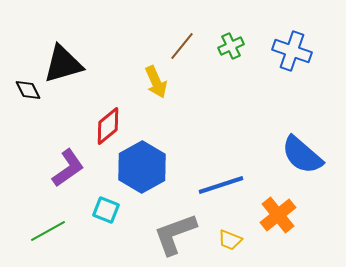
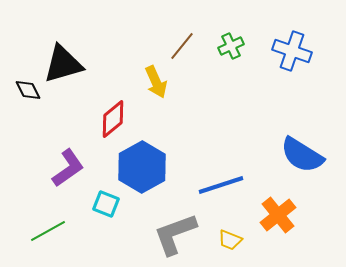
red diamond: moved 5 px right, 7 px up
blue semicircle: rotated 9 degrees counterclockwise
cyan square: moved 6 px up
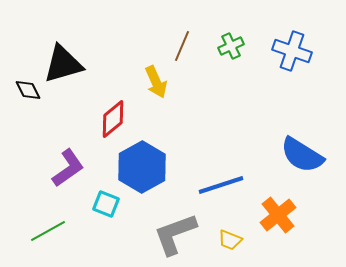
brown line: rotated 16 degrees counterclockwise
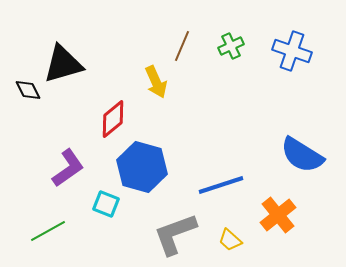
blue hexagon: rotated 15 degrees counterclockwise
yellow trapezoid: rotated 20 degrees clockwise
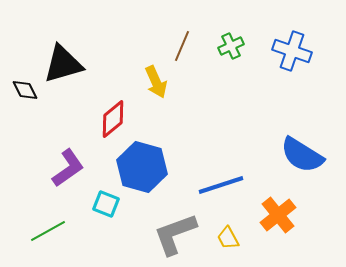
black diamond: moved 3 px left
yellow trapezoid: moved 2 px left, 2 px up; rotated 20 degrees clockwise
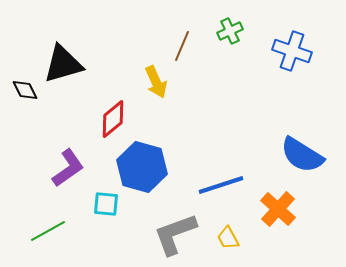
green cross: moved 1 px left, 15 px up
cyan square: rotated 16 degrees counterclockwise
orange cross: moved 6 px up; rotated 9 degrees counterclockwise
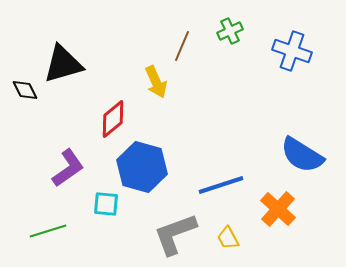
green line: rotated 12 degrees clockwise
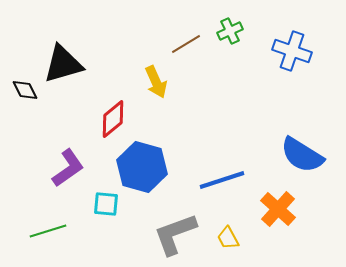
brown line: moved 4 px right, 2 px up; rotated 36 degrees clockwise
blue line: moved 1 px right, 5 px up
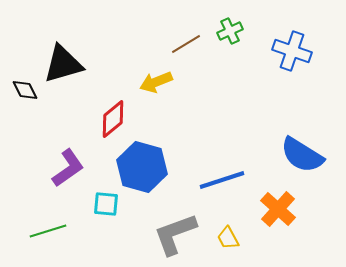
yellow arrow: rotated 92 degrees clockwise
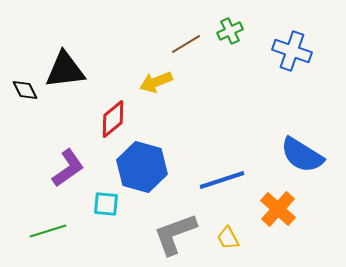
black triangle: moved 2 px right, 6 px down; rotated 9 degrees clockwise
